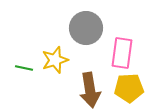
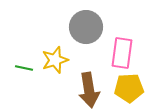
gray circle: moved 1 px up
brown arrow: moved 1 px left
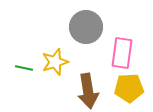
yellow star: moved 2 px down
brown arrow: moved 1 px left, 1 px down
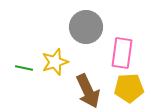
brown arrow: rotated 16 degrees counterclockwise
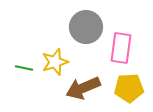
pink rectangle: moved 1 px left, 5 px up
brown arrow: moved 5 px left, 3 px up; rotated 92 degrees clockwise
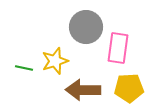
pink rectangle: moved 3 px left
yellow star: moved 1 px up
brown arrow: moved 2 px down; rotated 24 degrees clockwise
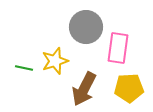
brown arrow: moved 1 px right, 1 px up; rotated 64 degrees counterclockwise
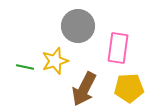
gray circle: moved 8 px left, 1 px up
green line: moved 1 px right, 1 px up
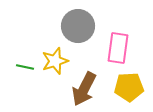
yellow pentagon: moved 1 px up
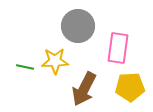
yellow star: rotated 16 degrees clockwise
yellow pentagon: moved 1 px right
